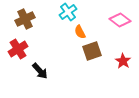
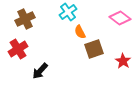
pink diamond: moved 2 px up
brown square: moved 2 px right, 2 px up
black arrow: rotated 84 degrees clockwise
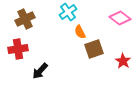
red cross: rotated 24 degrees clockwise
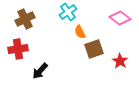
red star: moved 3 px left
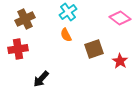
orange semicircle: moved 14 px left, 3 px down
black arrow: moved 1 px right, 8 px down
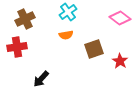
orange semicircle: rotated 72 degrees counterclockwise
red cross: moved 1 px left, 2 px up
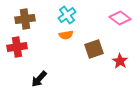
cyan cross: moved 1 px left, 3 px down
brown cross: rotated 18 degrees clockwise
black arrow: moved 2 px left
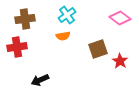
orange semicircle: moved 3 px left, 1 px down
brown square: moved 4 px right
black arrow: moved 1 px right, 1 px down; rotated 24 degrees clockwise
